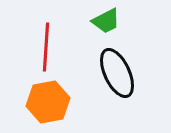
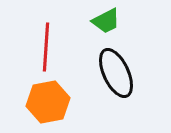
black ellipse: moved 1 px left
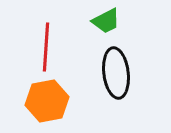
black ellipse: rotated 18 degrees clockwise
orange hexagon: moved 1 px left, 1 px up
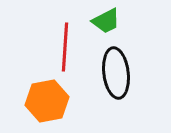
red line: moved 19 px right
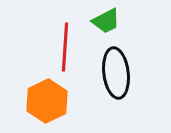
orange hexagon: rotated 15 degrees counterclockwise
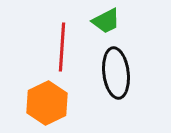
red line: moved 3 px left
orange hexagon: moved 2 px down
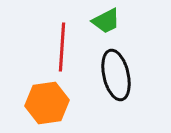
black ellipse: moved 2 px down; rotated 6 degrees counterclockwise
orange hexagon: rotated 18 degrees clockwise
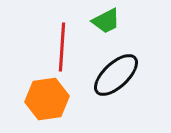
black ellipse: rotated 60 degrees clockwise
orange hexagon: moved 4 px up
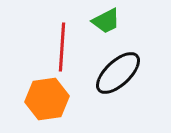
black ellipse: moved 2 px right, 2 px up
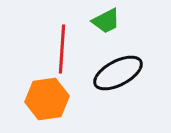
red line: moved 2 px down
black ellipse: rotated 15 degrees clockwise
